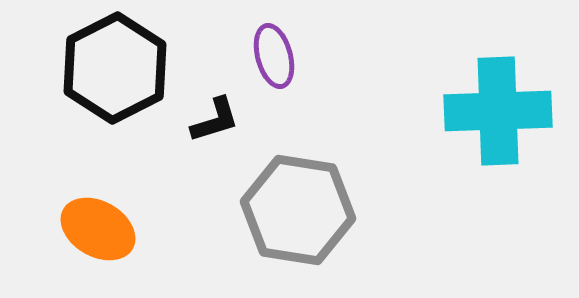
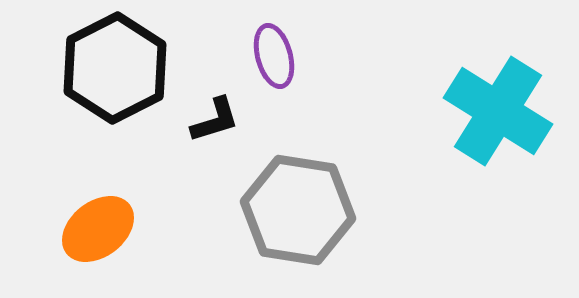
cyan cross: rotated 34 degrees clockwise
orange ellipse: rotated 68 degrees counterclockwise
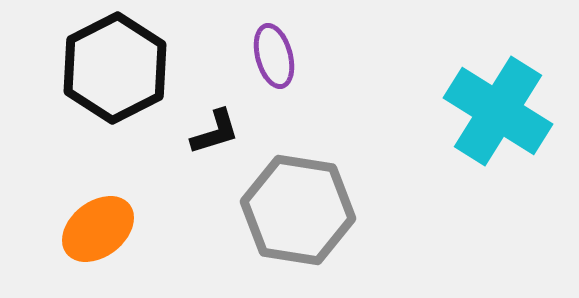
black L-shape: moved 12 px down
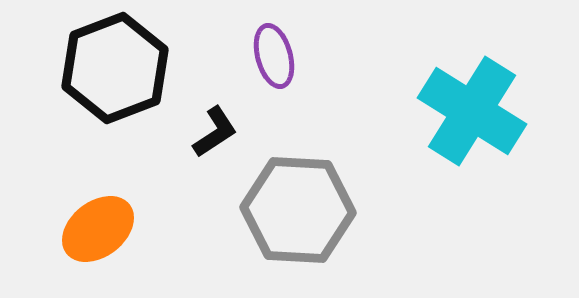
black hexagon: rotated 6 degrees clockwise
cyan cross: moved 26 px left
black L-shape: rotated 16 degrees counterclockwise
gray hexagon: rotated 6 degrees counterclockwise
